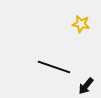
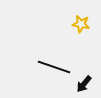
black arrow: moved 2 px left, 2 px up
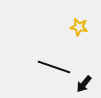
yellow star: moved 2 px left, 3 px down
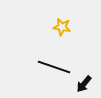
yellow star: moved 17 px left
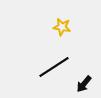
black line: rotated 52 degrees counterclockwise
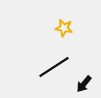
yellow star: moved 2 px right, 1 px down
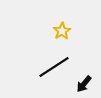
yellow star: moved 2 px left, 3 px down; rotated 30 degrees clockwise
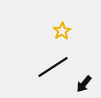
black line: moved 1 px left
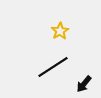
yellow star: moved 2 px left
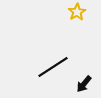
yellow star: moved 17 px right, 19 px up
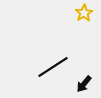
yellow star: moved 7 px right, 1 px down
